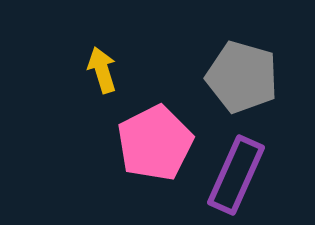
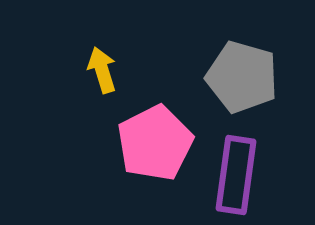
purple rectangle: rotated 16 degrees counterclockwise
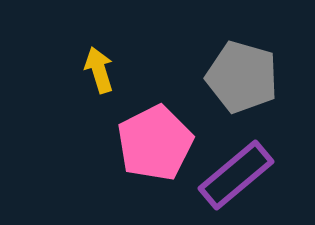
yellow arrow: moved 3 px left
purple rectangle: rotated 42 degrees clockwise
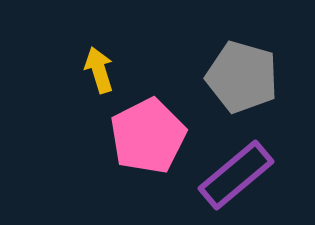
pink pentagon: moved 7 px left, 7 px up
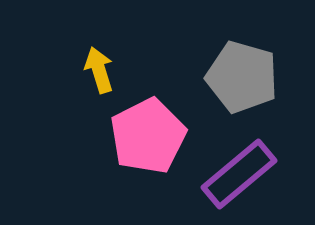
purple rectangle: moved 3 px right, 1 px up
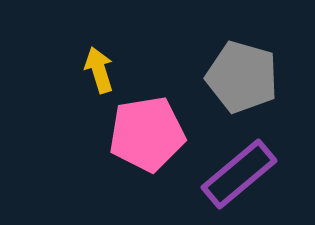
pink pentagon: moved 1 px left, 2 px up; rotated 18 degrees clockwise
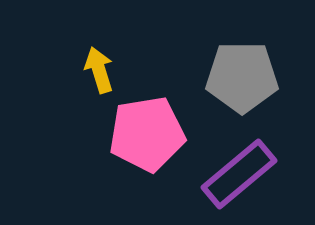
gray pentagon: rotated 16 degrees counterclockwise
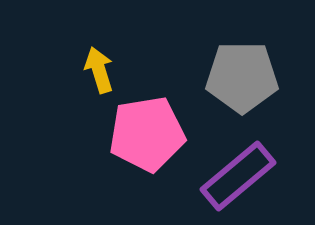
purple rectangle: moved 1 px left, 2 px down
